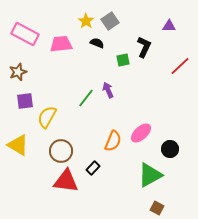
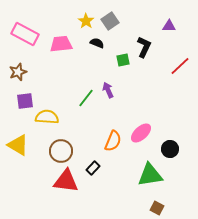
yellow semicircle: rotated 65 degrees clockwise
green triangle: rotated 20 degrees clockwise
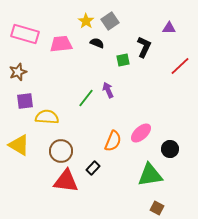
purple triangle: moved 2 px down
pink rectangle: rotated 12 degrees counterclockwise
yellow triangle: moved 1 px right
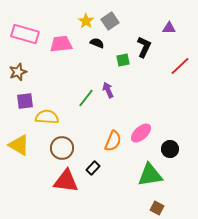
brown circle: moved 1 px right, 3 px up
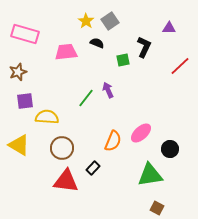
pink trapezoid: moved 5 px right, 8 px down
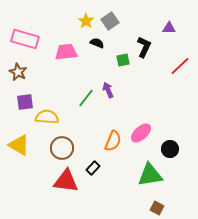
pink rectangle: moved 5 px down
brown star: rotated 24 degrees counterclockwise
purple square: moved 1 px down
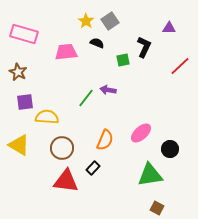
pink rectangle: moved 1 px left, 5 px up
purple arrow: rotated 56 degrees counterclockwise
orange semicircle: moved 8 px left, 1 px up
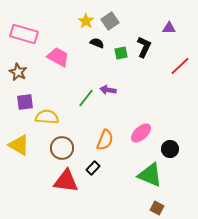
pink trapezoid: moved 8 px left, 5 px down; rotated 35 degrees clockwise
green square: moved 2 px left, 7 px up
green triangle: rotated 32 degrees clockwise
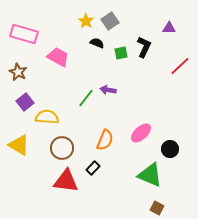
purple square: rotated 30 degrees counterclockwise
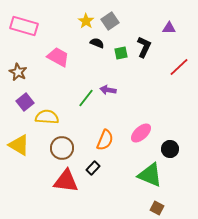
pink rectangle: moved 8 px up
red line: moved 1 px left, 1 px down
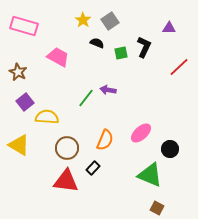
yellow star: moved 3 px left, 1 px up
brown circle: moved 5 px right
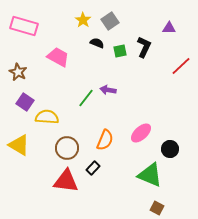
green square: moved 1 px left, 2 px up
red line: moved 2 px right, 1 px up
purple square: rotated 18 degrees counterclockwise
